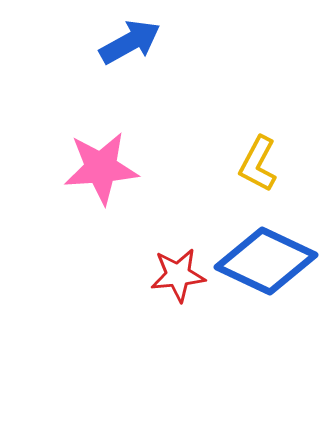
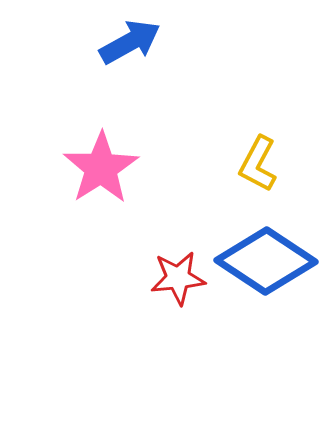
pink star: rotated 28 degrees counterclockwise
blue diamond: rotated 8 degrees clockwise
red star: moved 3 px down
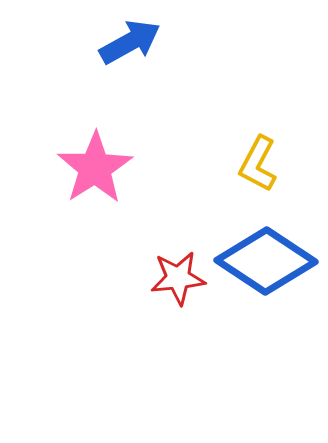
pink star: moved 6 px left
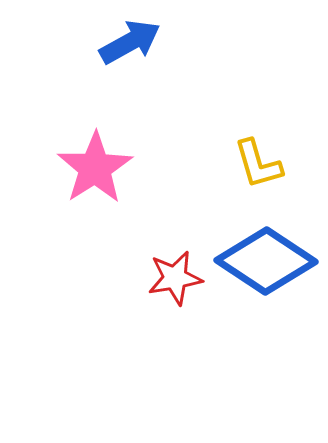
yellow L-shape: rotated 44 degrees counterclockwise
red star: moved 3 px left; rotated 4 degrees counterclockwise
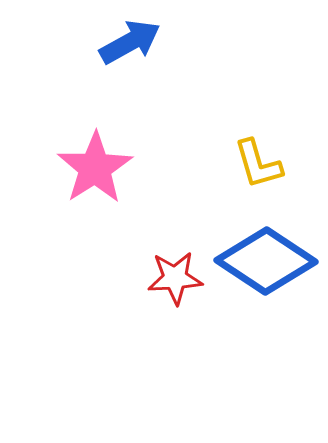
red star: rotated 6 degrees clockwise
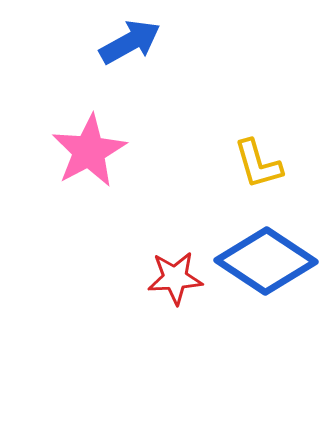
pink star: moved 6 px left, 17 px up; rotated 4 degrees clockwise
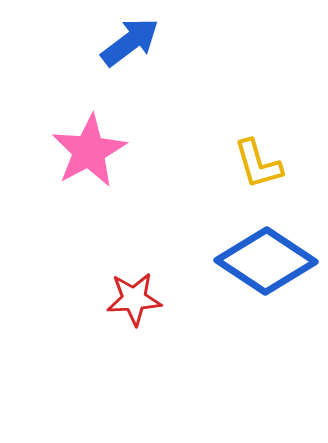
blue arrow: rotated 8 degrees counterclockwise
red star: moved 41 px left, 21 px down
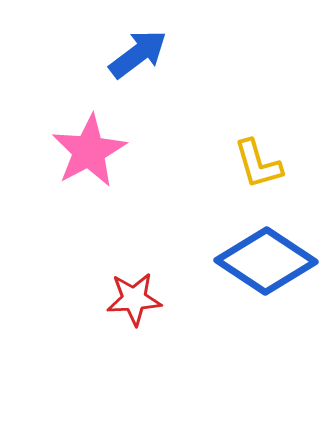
blue arrow: moved 8 px right, 12 px down
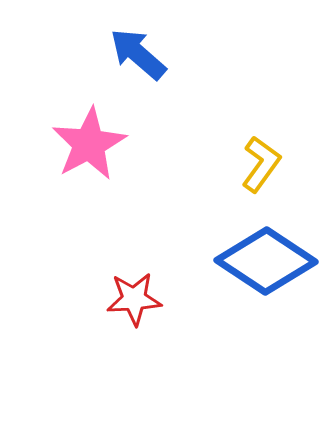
blue arrow: rotated 102 degrees counterclockwise
pink star: moved 7 px up
yellow L-shape: moved 3 px right; rotated 128 degrees counterclockwise
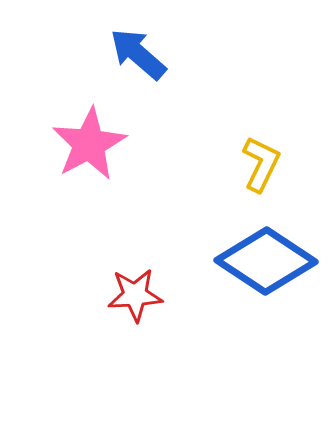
yellow L-shape: rotated 10 degrees counterclockwise
red star: moved 1 px right, 4 px up
